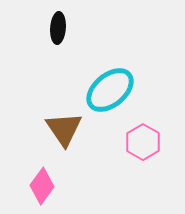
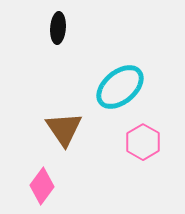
cyan ellipse: moved 10 px right, 3 px up
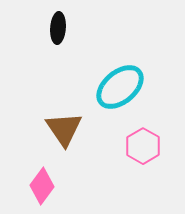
pink hexagon: moved 4 px down
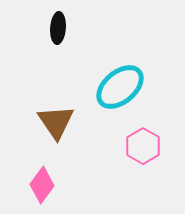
brown triangle: moved 8 px left, 7 px up
pink diamond: moved 1 px up
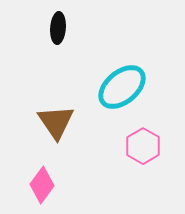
cyan ellipse: moved 2 px right
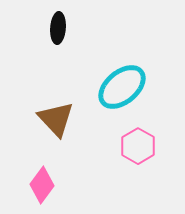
brown triangle: moved 3 px up; rotated 9 degrees counterclockwise
pink hexagon: moved 5 px left
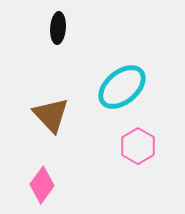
brown triangle: moved 5 px left, 4 px up
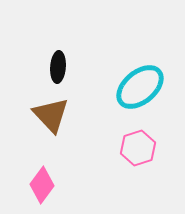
black ellipse: moved 39 px down
cyan ellipse: moved 18 px right
pink hexagon: moved 2 px down; rotated 12 degrees clockwise
